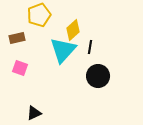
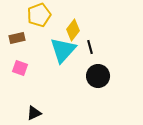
yellow diamond: rotated 10 degrees counterclockwise
black line: rotated 24 degrees counterclockwise
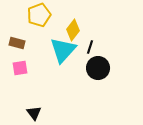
brown rectangle: moved 5 px down; rotated 28 degrees clockwise
black line: rotated 32 degrees clockwise
pink square: rotated 28 degrees counterclockwise
black circle: moved 8 px up
black triangle: rotated 42 degrees counterclockwise
